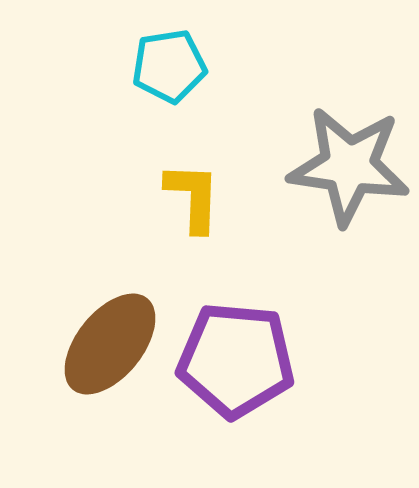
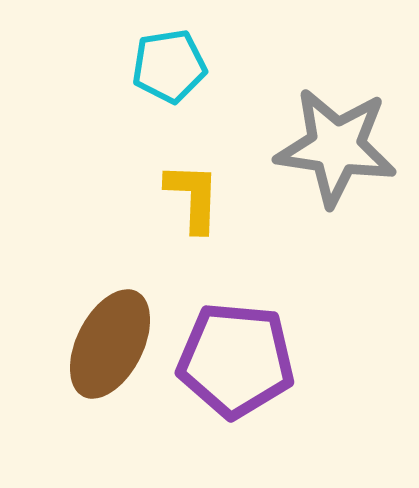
gray star: moved 13 px left, 19 px up
brown ellipse: rotated 12 degrees counterclockwise
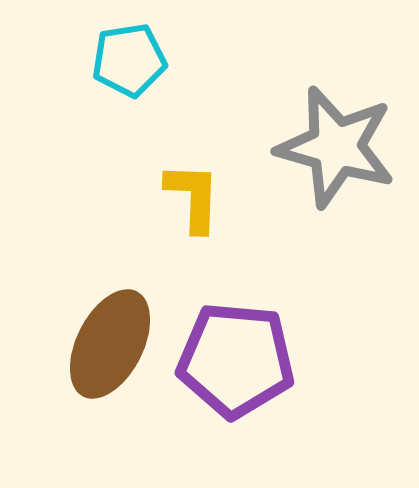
cyan pentagon: moved 40 px left, 6 px up
gray star: rotated 8 degrees clockwise
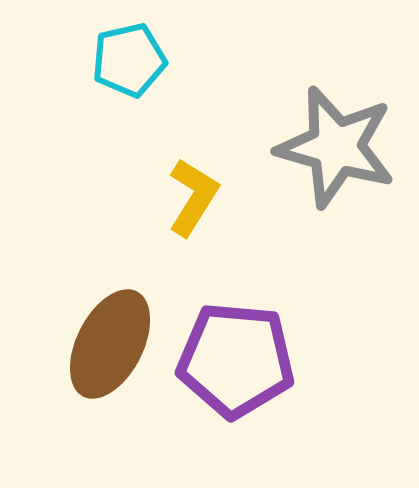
cyan pentagon: rotated 4 degrees counterclockwise
yellow L-shape: rotated 30 degrees clockwise
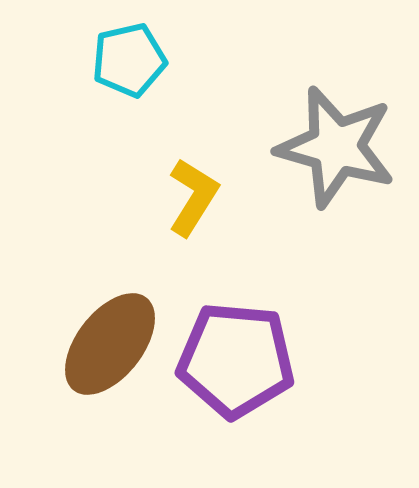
brown ellipse: rotated 11 degrees clockwise
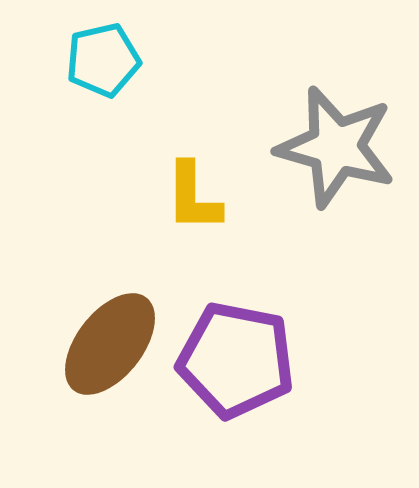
cyan pentagon: moved 26 px left
yellow L-shape: rotated 148 degrees clockwise
purple pentagon: rotated 6 degrees clockwise
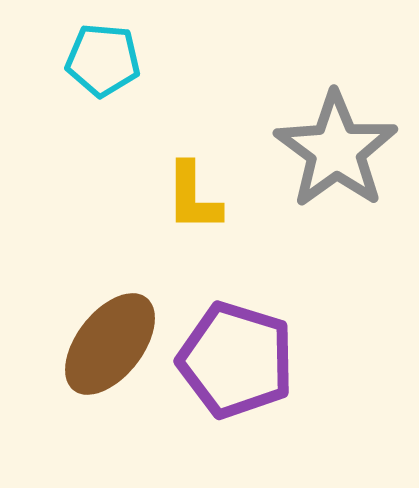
cyan pentagon: rotated 18 degrees clockwise
gray star: moved 3 px down; rotated 20 degrees clockwise
purple pentagon: rotated 6 degrees clockwise
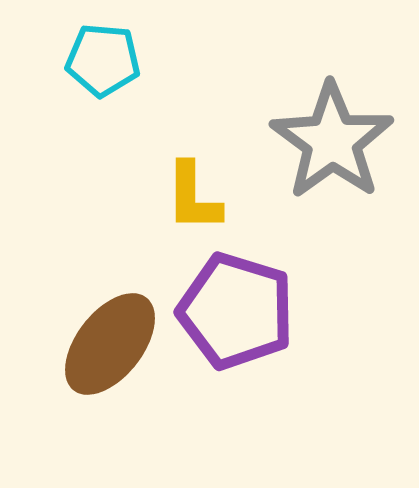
gray star: moved 4 px left, 9 px up
purple pentagon: moved 49 px up
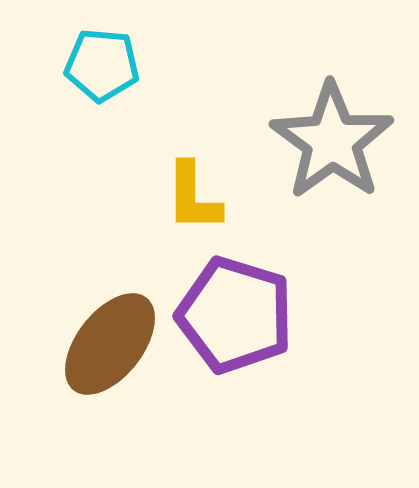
cyan pentagon: moved 1 px left, 5 px down
purple pentagon: moved 1 px left, 4 px down
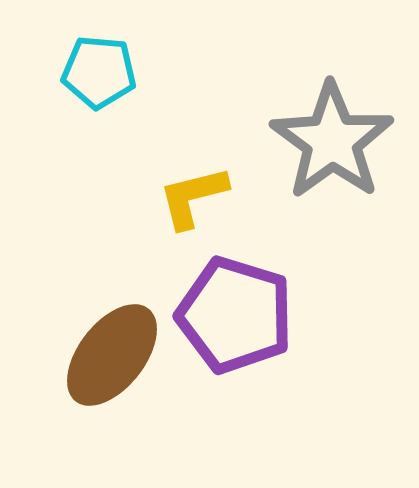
cyan pentagon: moved 3 px left, 7 px down
yellow L-shape: rotated 76 degrees clockwise
brown ellipse: moved 2 px right, 11 px down
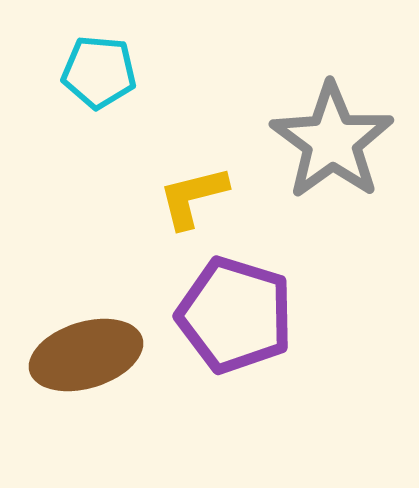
brown ellipse: moved 26 px left; rotated 35 degrees clockwise
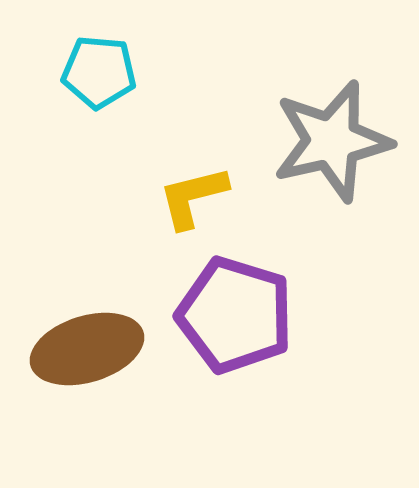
gray star: rotated 23 degrees clockwise
brown ellipse: moved 1 px right, 6 px up
